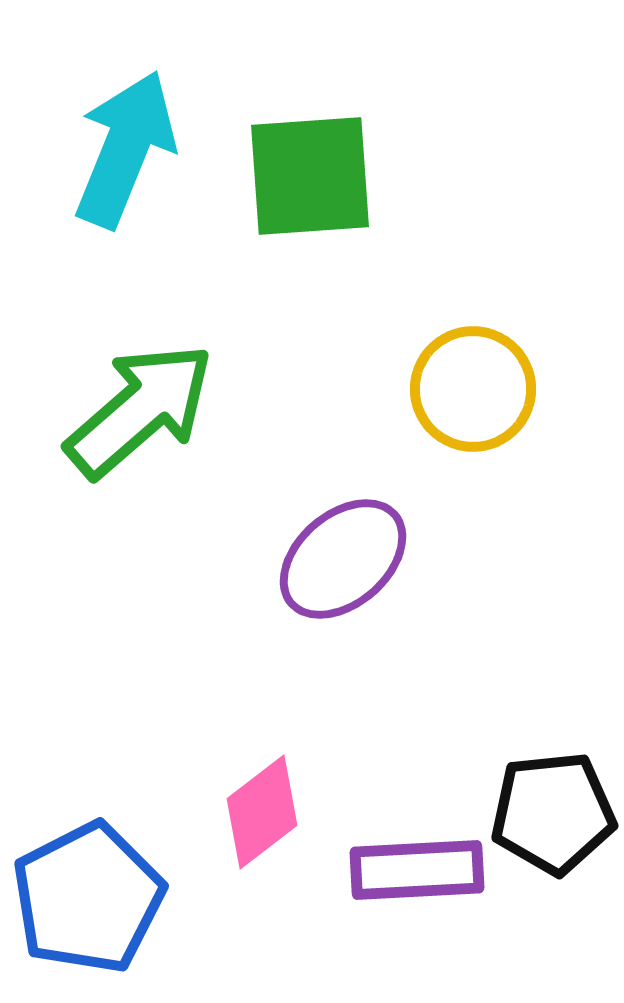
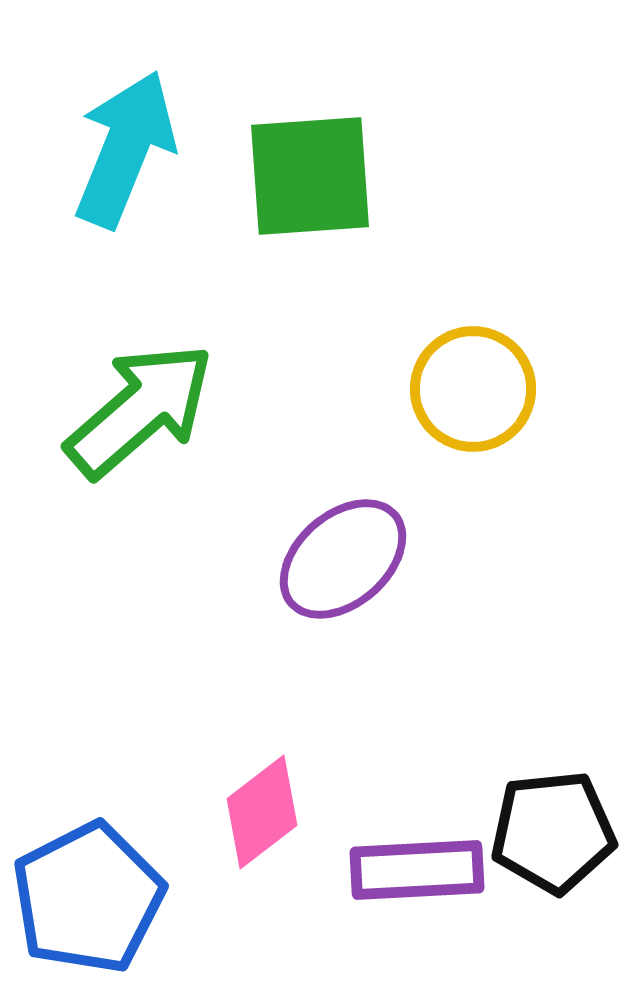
black pentagon: moved 19 px down
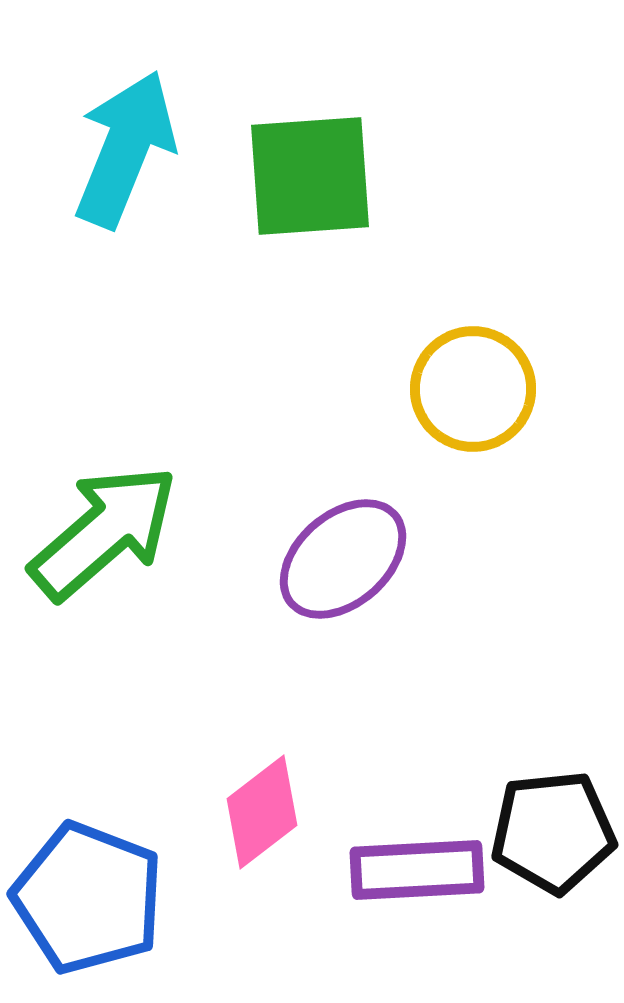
green arrow: moved 36 px left, 122 px down
blue pentagon: rotated 24 degrees counterclockwise
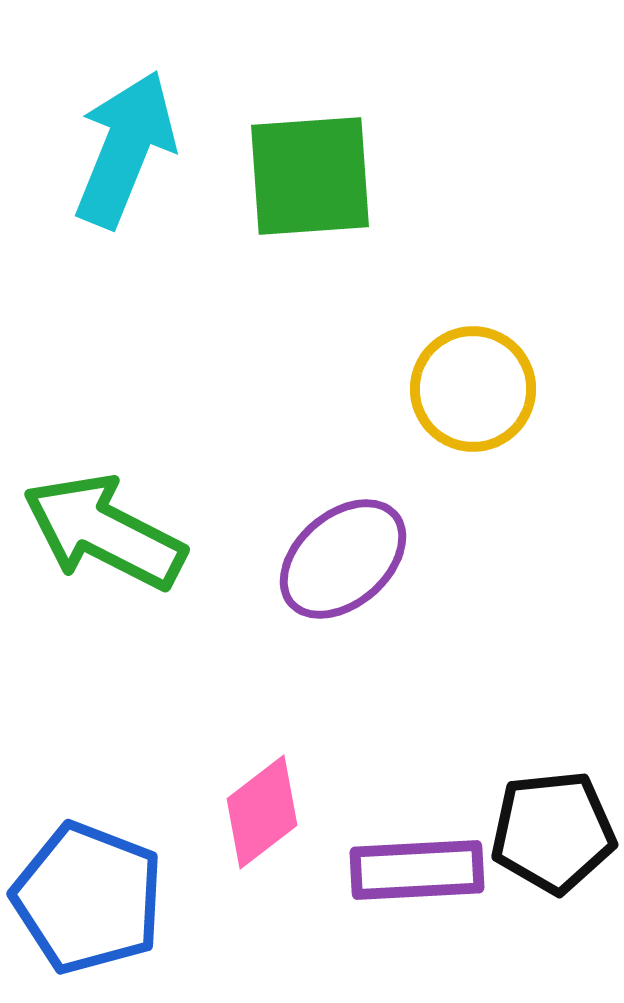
green arrow: rotated 112 degrees counterclockwise
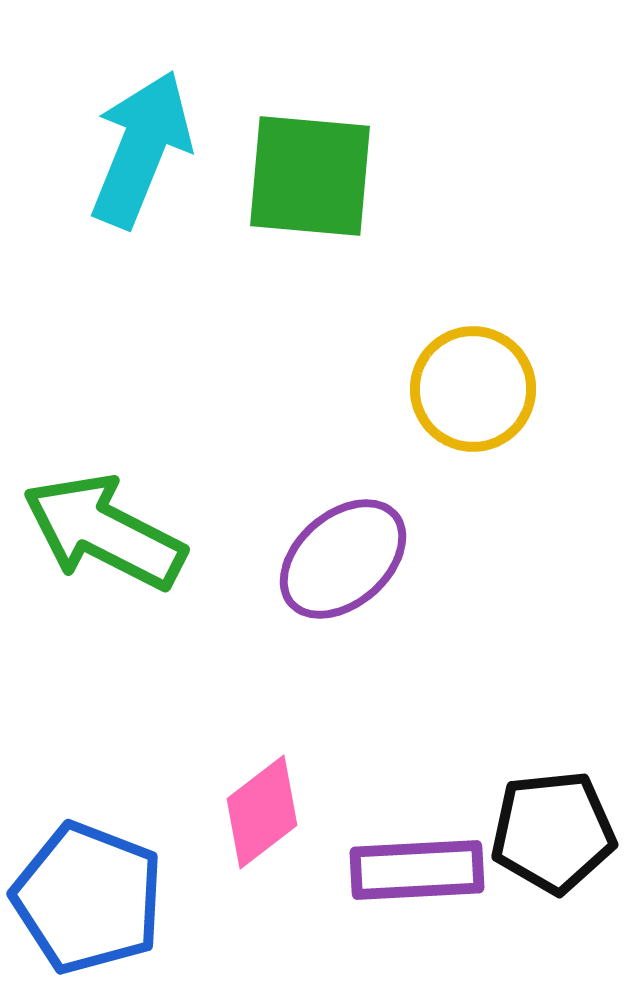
cyan arrow: moved 16 px right
green square: rotated 9 degrees clockwise
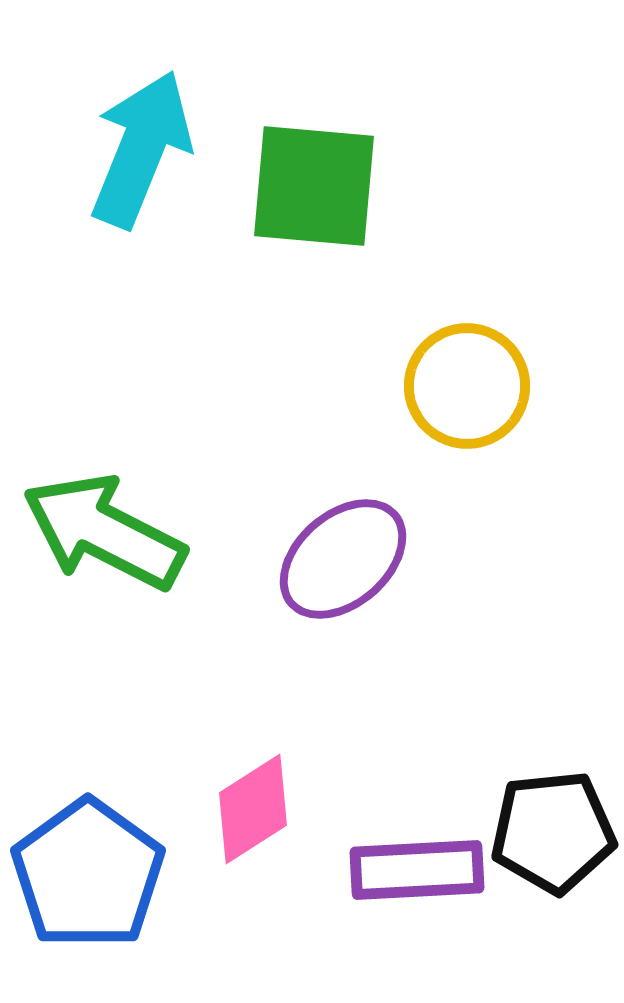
green square: moved 4 px right, 10 px down
yellow circle: moved 6 px left, 3 px up
pink diamond: moved 9 px left, 3 px up; rotated 5 degrees clockwise
blue pentagon: moved 24 px up; rotated 15 degrees clockwise
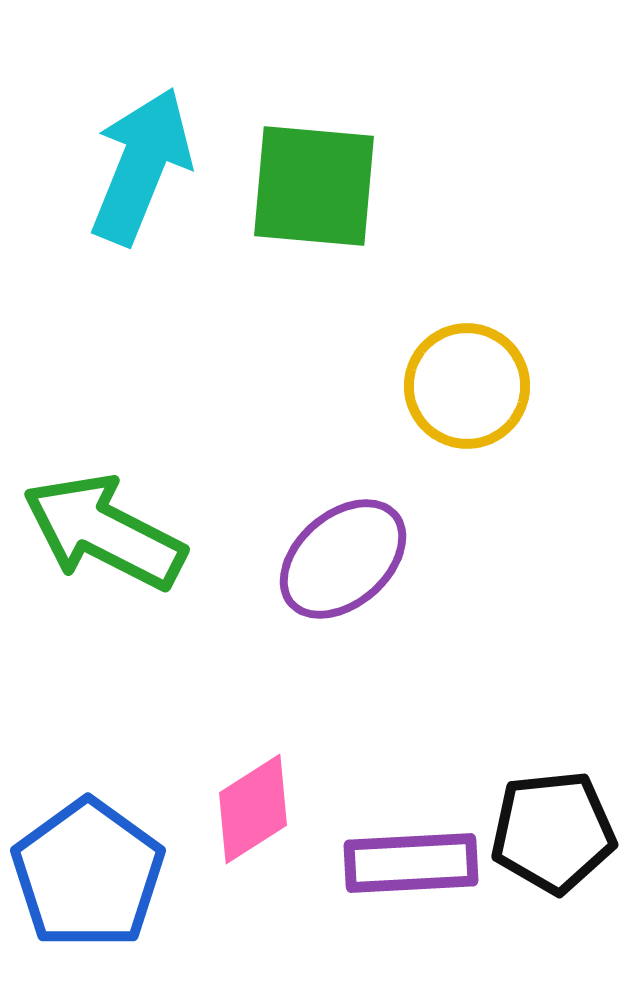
cyan arrow: moved 17 px down
purple rectangle: moved 6 px left, 7 px up
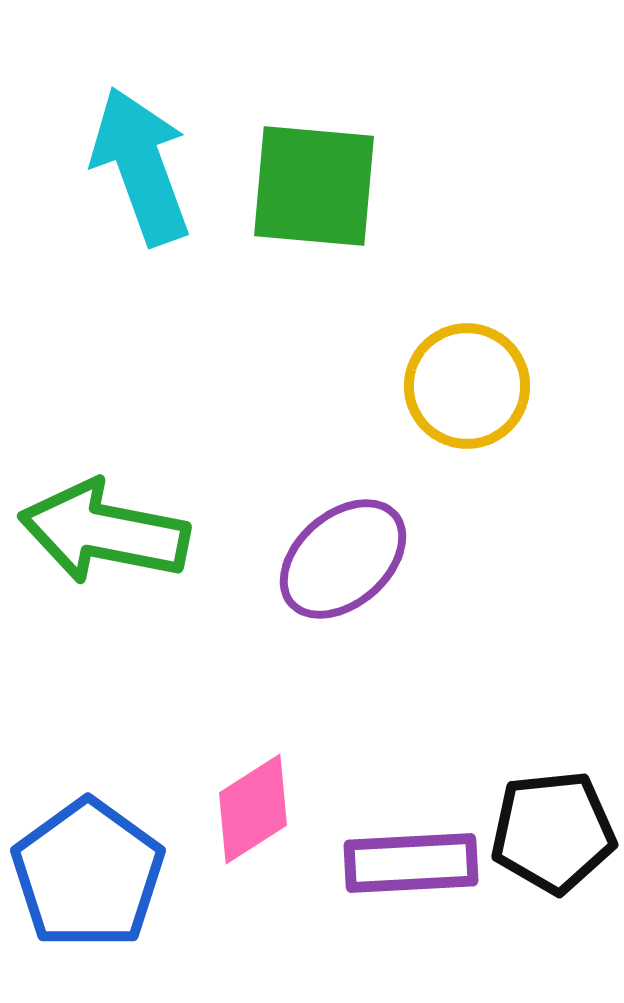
cyan arrow: rotated 42 degrees counterclockwise
green arrow: rotated 16 degrees counterclockwise
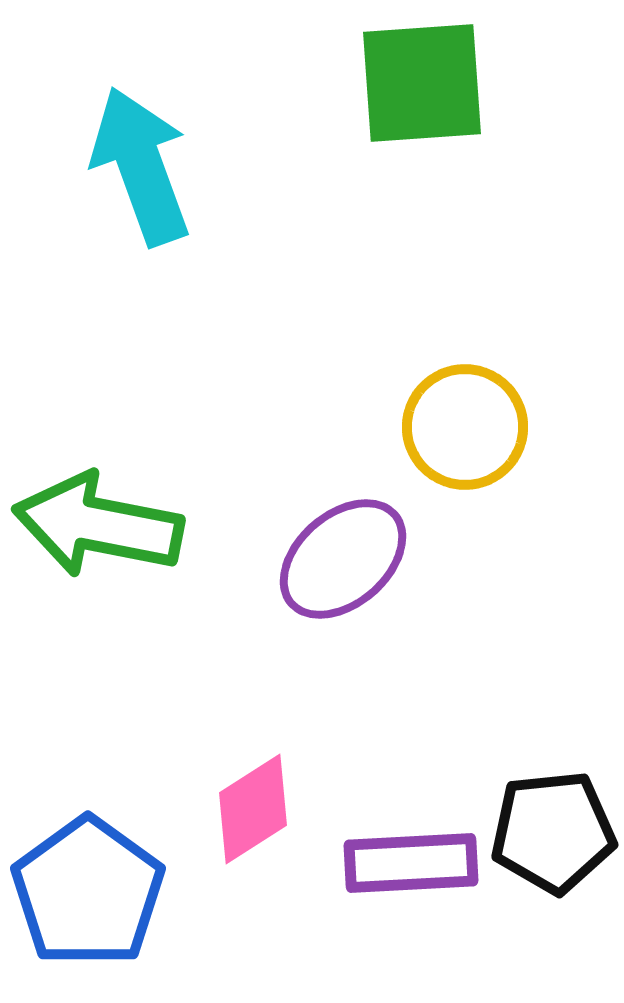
green square: moved 108 px right, 103 px up; rotated 9 degrees counterclockwise
yellow circle: moved 2 px left, 41 px down
green arrow: moved 6 px left, 7 px up
blue pentagon: moved 18 px down
